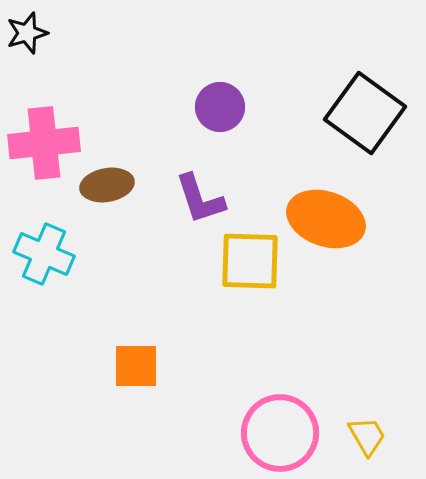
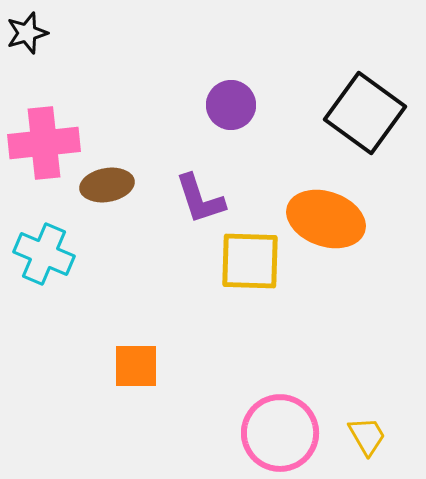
purple circle: moved 11 px right, 2 px up
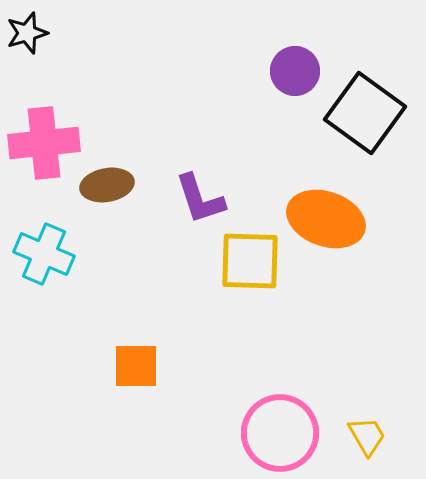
purple circle: moved 64 px right, 34 px up
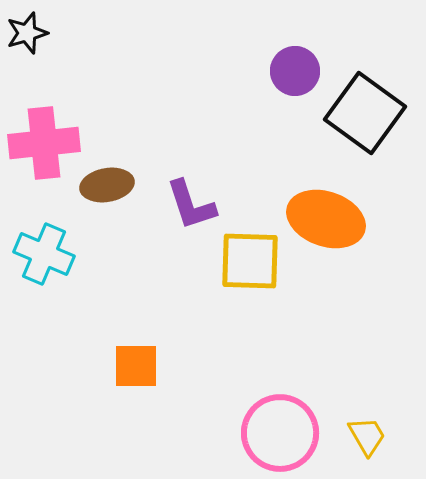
purple L-shape: moved 9 px left, 6 px down
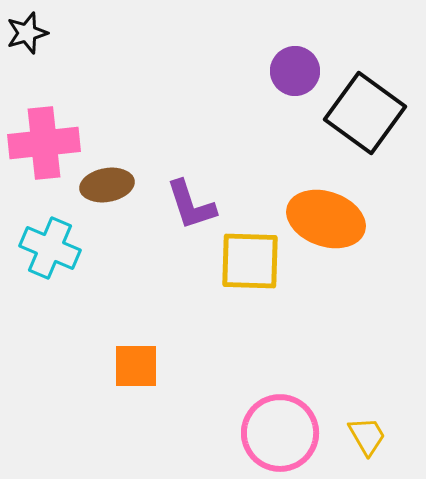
cyan cross: moved 6 px right, 6 px up
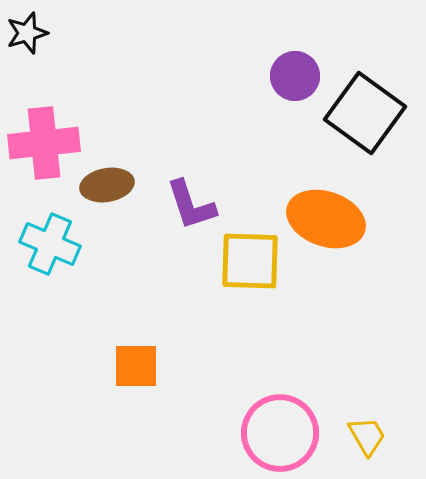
purple circle: moved 5 px down
cyan cross: moved 4 px up
